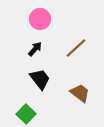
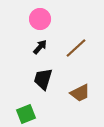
black arrow: moved 5 px right, 2 px up
black trapezoid: moved 3 px right; rotated 125 degrees counterclockwise
brown trapezoid: rotated 115 degrees clockwise
green square: rotated 24 degrees clockwise
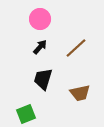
brown trapezoid: rotated 15 degrees clockwise
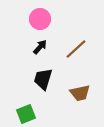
brown line: moved 1 px down
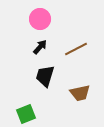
brown line: rotated 15 degrees clockwise
black trapezoid: moved 2 px right, 3 px up
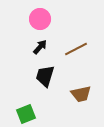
brown trapezoid: moved 1 px right, 1 px down
